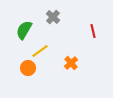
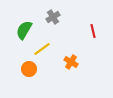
gray cross: rotated 16 degrees clockwise
yellow line: moved 2 px right, 2 px up
orange cross: moved 1 px up; rotated 16 degrees counterclockwise
orange circle: moved 1 px right, 1 px down
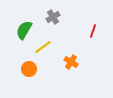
red line: rotated 32 degrees clockwise
yellow line: moved 1 px right, 2 px up
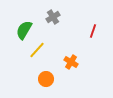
yellow line: moved 6 px left, 3 px down; rotated 12 degrees counterclockwise
orange circle: moved 17 px right, 10 px down
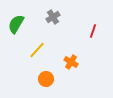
green semicircle: moved 8 px left, 6 px up
